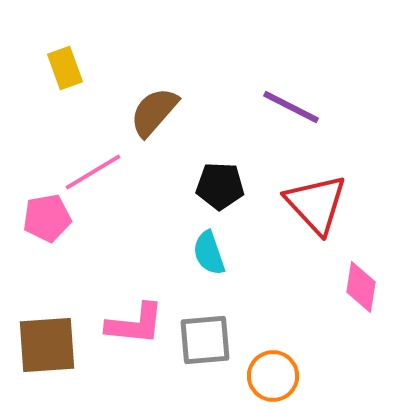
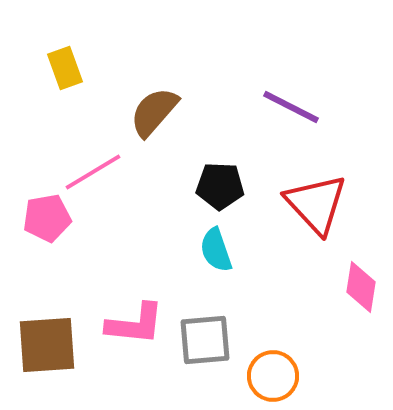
cyan semicircle: moved 7 px right, 3 px up
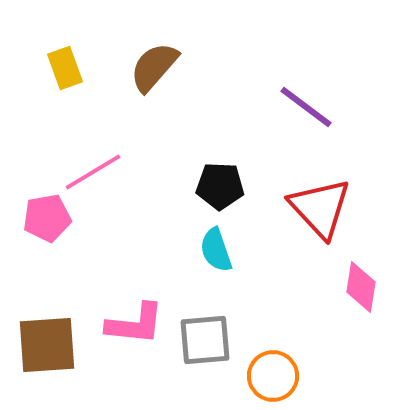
purple line: moved 15 px right; rotated 10 degrees clockwise
brown semicircle: moved 45 px up
red triangle: moved 4 px right, 4 px down
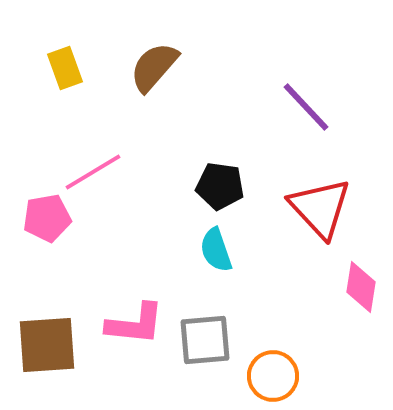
purple line: rotated 10 degrees clockwise
black pentagon: rotated 6 degrees clockwise
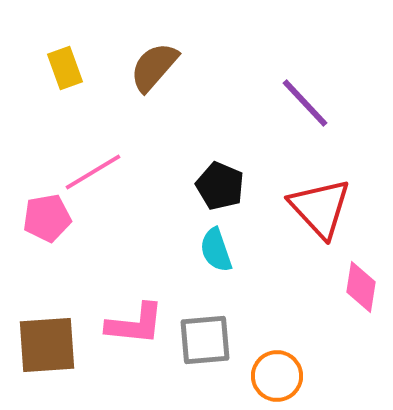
purple line: moved 1 px left, 4 px up
black pentagon: rotated 15 degrees clockwise
orange circle: moved 4 px right
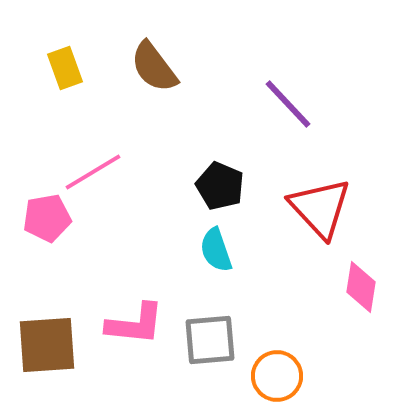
brown semicircle: rotated 78 degrees counterclockwise
purple line: moved 17 px left, 1 px down
gray square: moved 5 px right
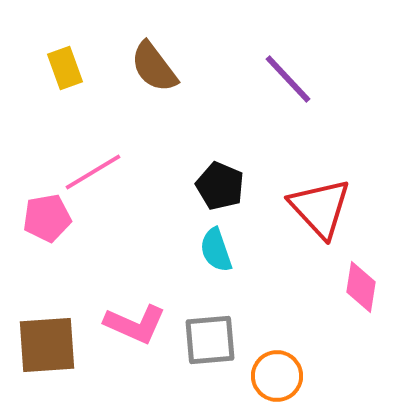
purple line: moved 25 px up
pink L-shape: rotated 18 degrees clockwise
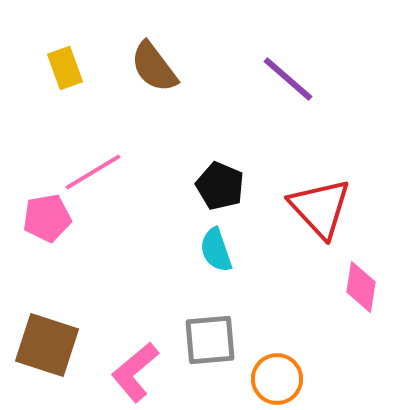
purple line: rotated 6 degrees counterclockwise
pink L-shape: moved 48 px down; rotated 116 degrees clockwise
brown square: rotated 22 degrees clockwise
orange circle: moved 3 px down
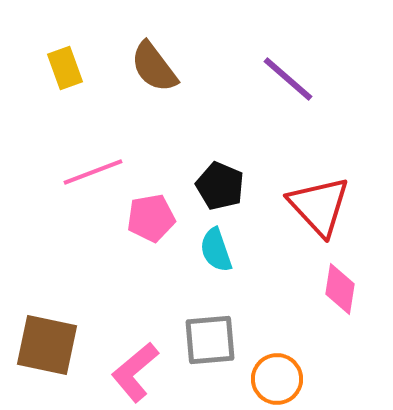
pink line: rotated 10 degrees clockwise
red triangle: moved 1 px left, 2 px up
pink pentagon: moved 104 px right
pink diamond: moved 21 px left, 2 px down
brown square: rotated 6 degrees counterclockwise
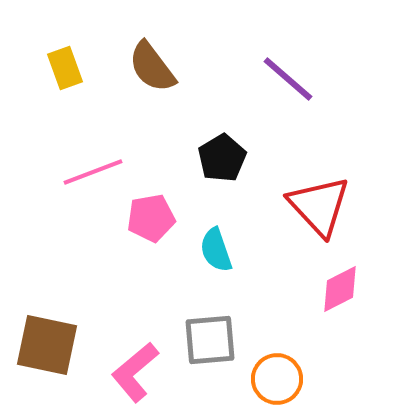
brown semicircle: moved 2 px left
black pentagon: moved 2 px right, 28 px up; rotated 18 degrees clockwise
pink diamond: rotated 54 degrees clockwise
